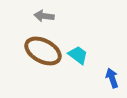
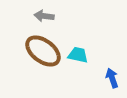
brown ellipse: rotated 9 degrees clockwise
cyan trapezoid: rotated 25 degrees counterclockwise
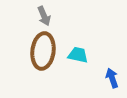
gray arrow: rotated 120 degrees counterclockwise
brown ellipse: rotated 60 degrees clockwise
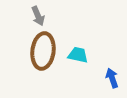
gray arrow: moved 6 px left
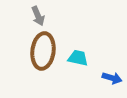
cyan trapezoid: moved 3 px down
blue arrow: rotated 126 degrees clockwise
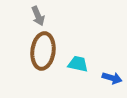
cyan trapezoid: moved 6 px down
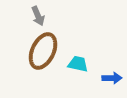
brown ellipse: rotated 18 degrees clockwise
blue arrow: rotated 18 degrees counterclockwise
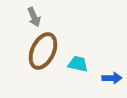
gray arrow: moved 4 px left, 1 px down
